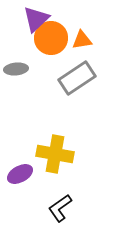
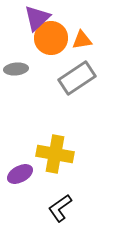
purple triangle: moved 1 px right, 1 px up
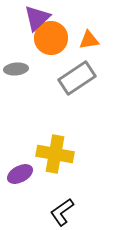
orange triangle: moved 7 px right
black L-shape: moved 2 px right, 4 px down
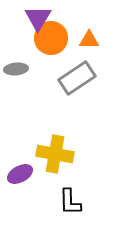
purple triangle: moved 1 px right; rotated 16 degrees counterclockwise
orange triangle: rotated 10 degrees clockwise
black L-shape: moved 8 px right, 10 px up; rotated 56 degrees counterclockwise
